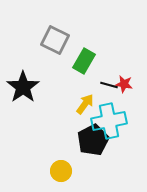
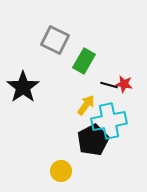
yellow arrow: moved 1 px right, 1 px down
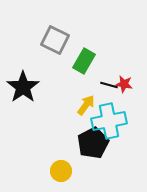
black pentagon: moved 3 px down
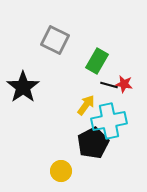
green rectangle: moved 13 px right
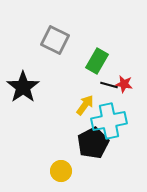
yellow arrow: moved 1 px left
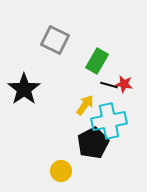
black star: moved 1 px right, 2 px down
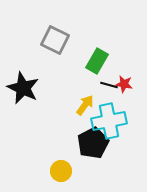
black star: moved 1 px left, 1 px up; rotated 12 degrees counterclockwise
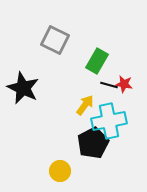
yellow circle: moved 1 px left
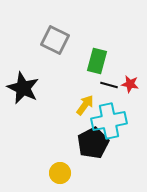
green rectangle: rotated 15 degrees counterclockwise
red star: moved 6 px right
yellow circle: moved 2 px down
